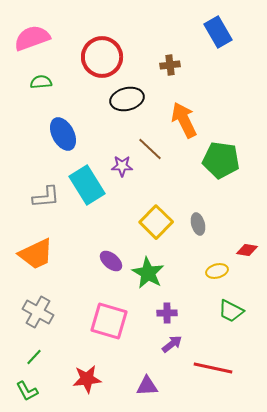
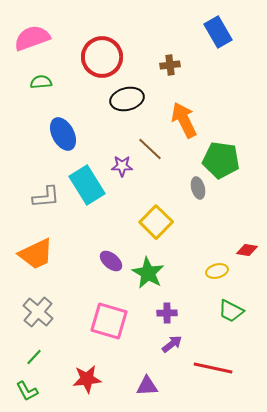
gray ellipse: moved 36 px up
gray cross: rotated 12 degrees clockwise
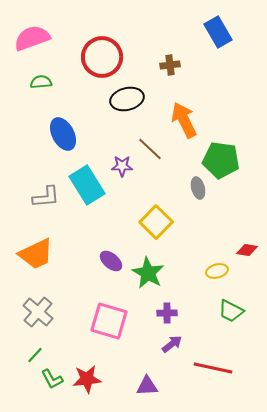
green line: moved 1 px right, 2 px up
green L-shape: moved 25 px right, 12 px up
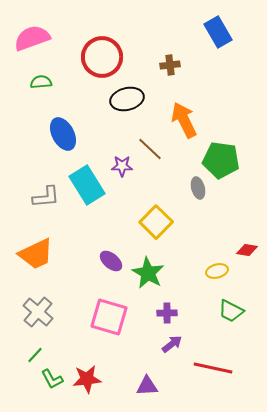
pink square: moved 4 px up
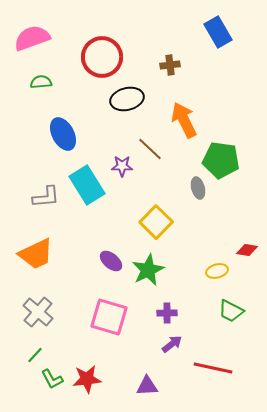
green star: moved 3 px up; rotated 16 degrees clockwise
